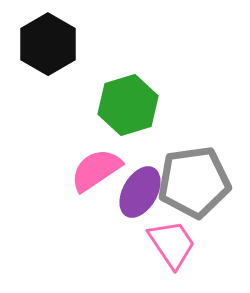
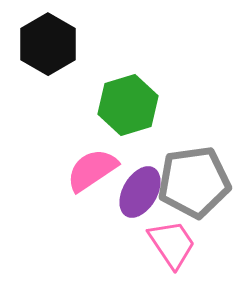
pink semicircle: moved 4 px left
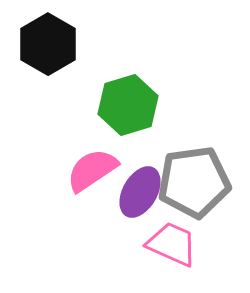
pink trapezoid: rotated 32 degrees counterclockwise
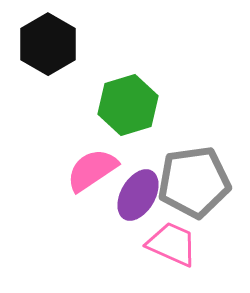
purple ellipse: moved 2 px left, 3 px down
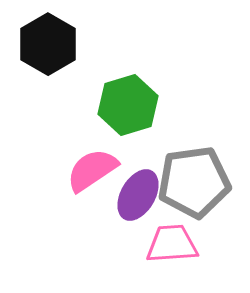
pink trapezoid: rotated 28 degrees counterclockwise
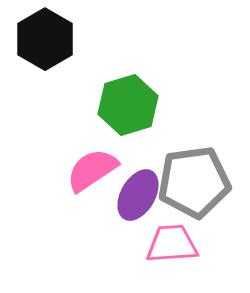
black hexagon: moved 3 px left, 5 px up
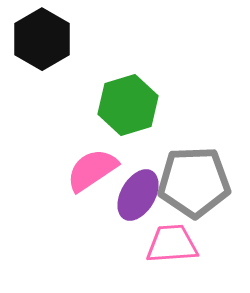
black hexagon: moved 3 px left
gray pentagon: rotated 6 degrees clockwise
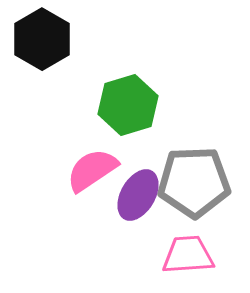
pink trapezoid: moved 16 px right, 11 px down
